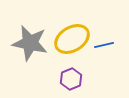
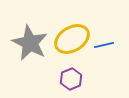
gray star: rotated 15 degrees clockwise
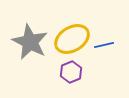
gray star: moved 1 px up
purple hexagon: moved 7 px up
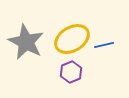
gray star: moved 4 px left
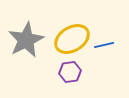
gray star: moved 2 px up; rotated 18 degrees clockwise
purple hexagon: moved 1 px left; rotated 15 degrees clockwise
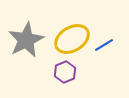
blue line: rotated 18 degrees counterclockwise
purple hexagon: moved 5 px left; rotated 15 degrees counterclockwise
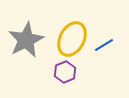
yellow ellipse: rotated 32 degrees counterclockwise
